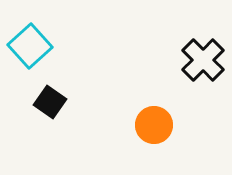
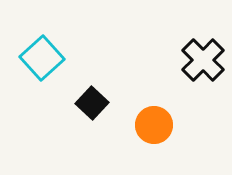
cyan square: moved 12 px right, 12 px down
black square: moved 42 px right, 1 px down; rotated 8 degrees clockwise
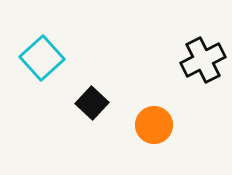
black cross: rotated 18 degrees clockwise
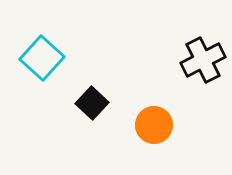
cyan square: rotated 6 degrees counterclockwise
